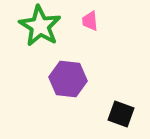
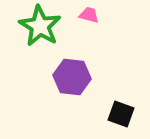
pink trapezoid: moved 1 px left, 6 px up; rotated 110 degrees clockwise
purple hexagon: moved 4 px right, 2 px up
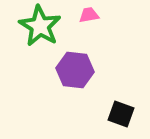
pink trapezoid: rotated 25 degrees counterclockwise
purple hexagon: moved 3 px right, 7 px up
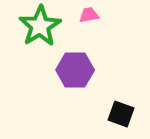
green star: rotated 9 degrees clockwise
purple hexagon: rotated 6 degrees counterclockwise
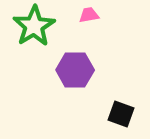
green star: moved 6 px left
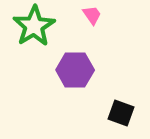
pink trapezoid: moved 3 px right; rotated 65 degrees clockwise
black square: moved 1 px up
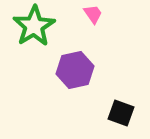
pink trapezoid: moved 1 px right, 1 px up
purple hexagon: rotated 12 degrees counterclockwise
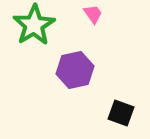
green star: moved 1 px up
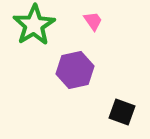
pink trapezoid: moved 7 px down
black square: moved 1 px right, 1 px up
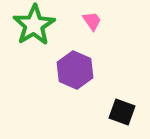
pink trapezoid: moved 1 px left
purple hexagon: rotated 24 degrees counterclockwise
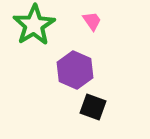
black square: moved 29 px left, 5 px up
